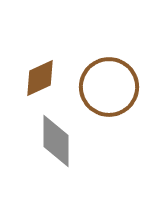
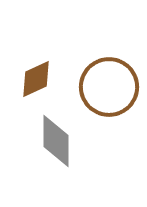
brown diamond: moved 4 px left, 1 px down
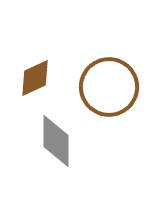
brown diamond: moved 1 px left, 1 px up
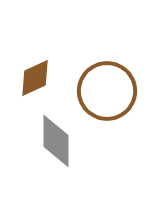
brown circle: moved 2 px left, 4 px down
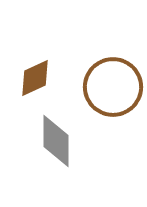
brown circle: moved 6 px right, 4 px up
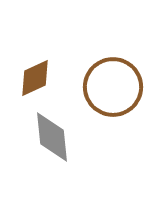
gray diamond: moved 4 px left, 4 px up; rotated 6 degrees counterclockwise
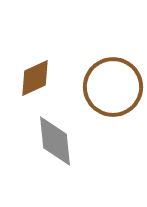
gray diamond: moved 3 px right, 4 px down
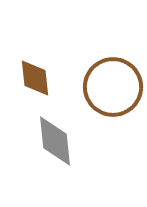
brown diamond: rotated 72 degrees counterclockwise
